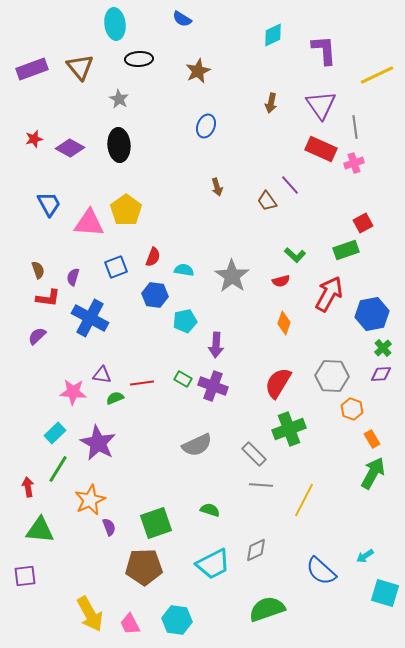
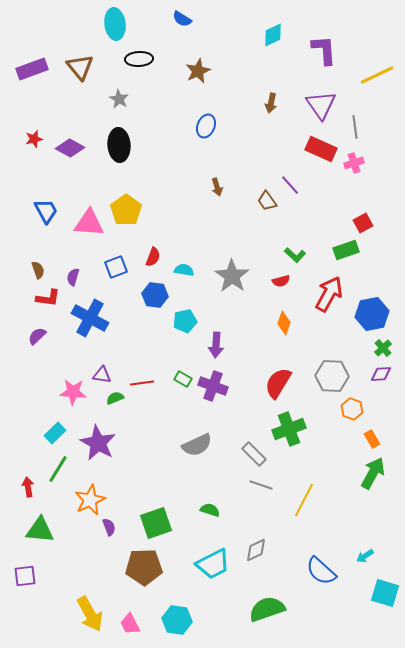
blue trapezoid at (49, 204): moved 3 px left, 7 px down
gray line at (261, 485): rotated 15 degrees clockwise
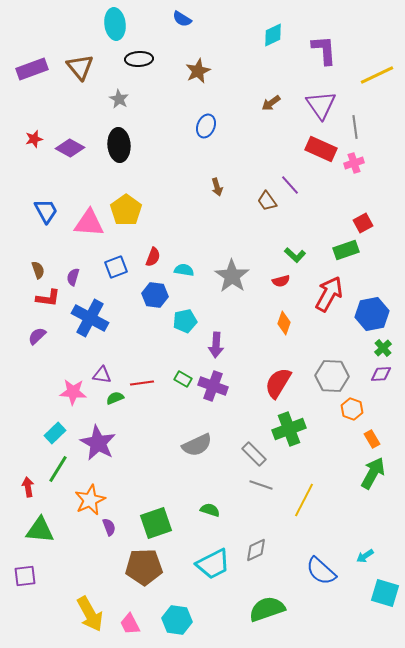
brown arrow at (271, 103): rotated 42 degrees clockwise
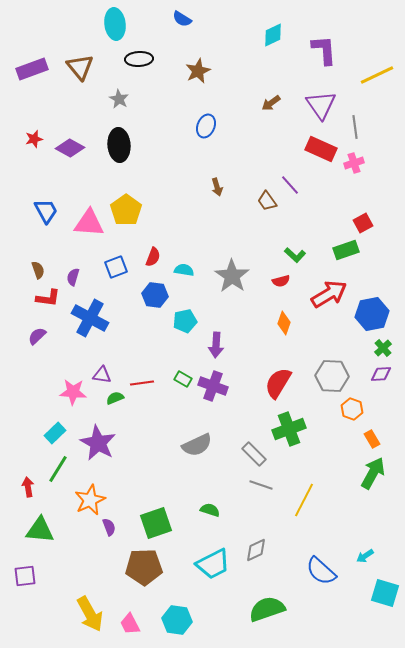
red arrow at (329, 294): rotated 30 degrees clockwise
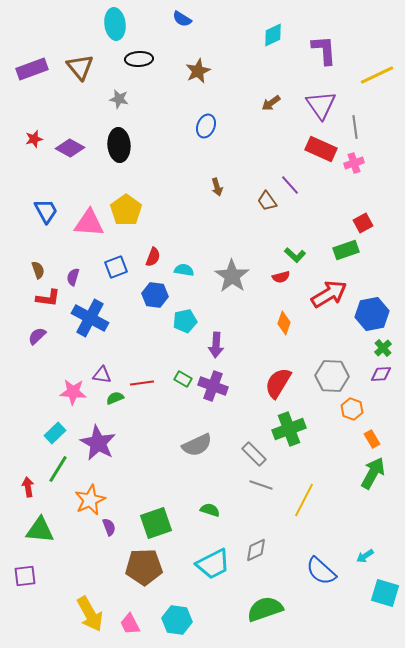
gray star at (119, 99): rotated 18 degrees counterclockwise
red semicircle at (281, 281): moved 4 px up
green semicircle at (267, 609): moved 2 px left
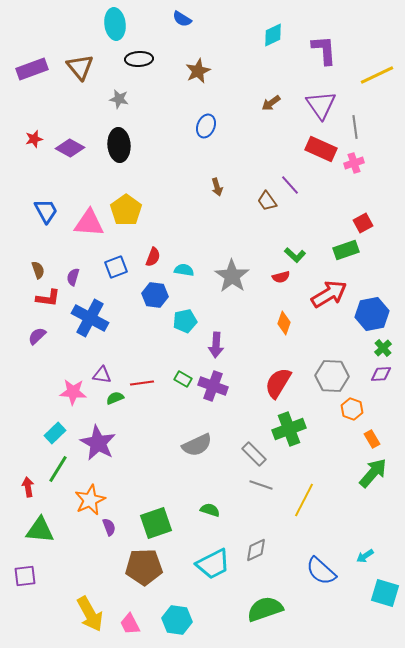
green arrow at (373, 473): rotated 12 degrees clockwise
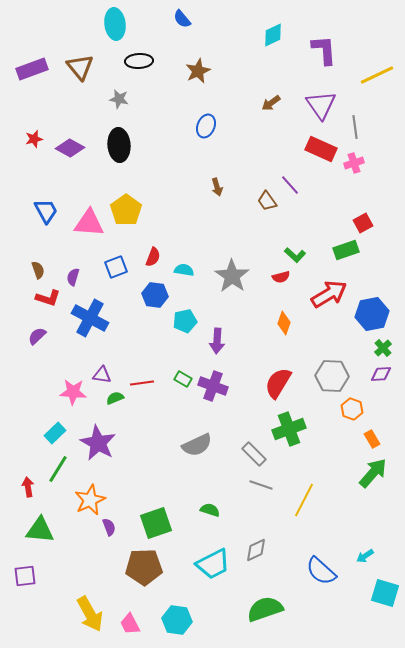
blue semicircle at (182, 19): rotated 18 degrees clockwise
black ellipse at (139, 59): moved 2 px down
red L-shape at (48, 298): rotated 10 degrees clockwise
purple arrow at (216, 345): moved 1 px right, 4 px up
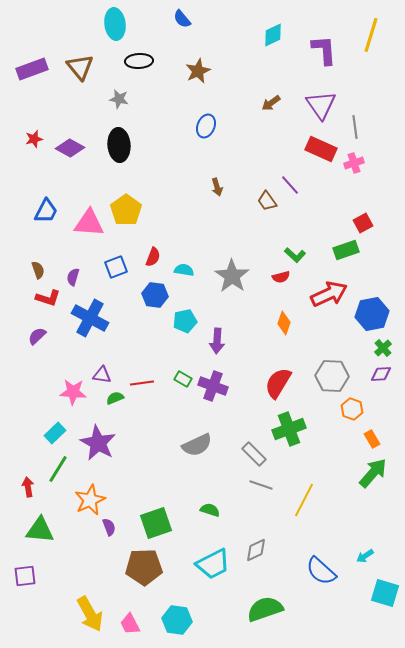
yellow line at (377, 75): moved 6 px left, 40 px up; rotated 48 degrees counterclockwise
blue trapezoid at (46, 211): rotated 56 degrees clockwise
red arrow at (329, 294): rotated 6 degrees clockwise
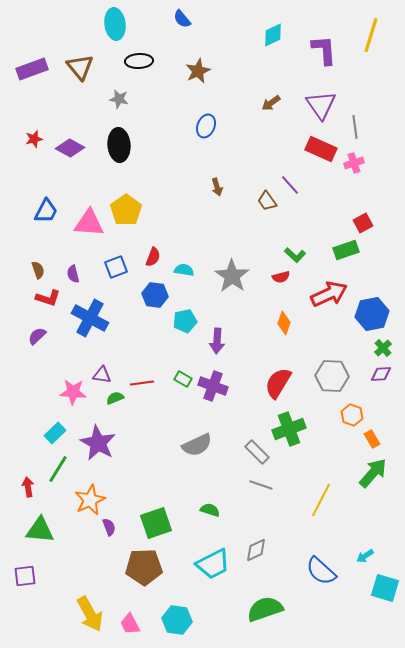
purple semicircle at (73, 277): moved 3 px up; rotated 30 degrees counterclockwise
orange hexagon at (352, 409): moved 6 px down
gray rectangle at (254, 454): moved 3 px right, 2 px up
yellow line at (304, 500): moved 17 px right
cyan square at (385, 593): moved 5 px up
